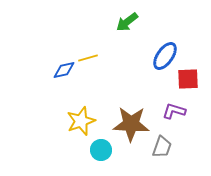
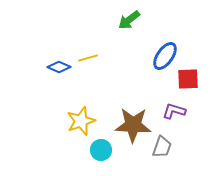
green arrow: moved 2 px right, 2 px up
blue diamond: moved 5 px left, 3 px up; rotated 35 degrees clockwise
brown star: moved 2 px right, 1 px down
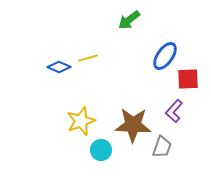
purple L-shape: rotated 65 degrees counterclockwise
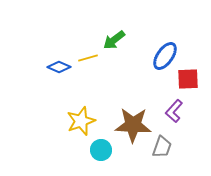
green arrow: moved 15 px left, 20 px down
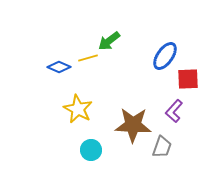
green arrow: moved 5 px left, 1 px down
yellow star: moved 3 px left, 12 px up; rotated 24 degrees counterclockwise
cyan circle: moved 10 px left
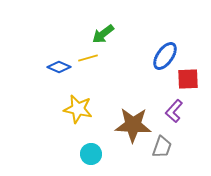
green arrow: moved 6 px left, 7 px up
yellow star: rotated 16 degrees counterclockwise
cyan circle: moved 4 px down
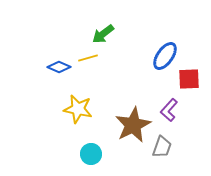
red square: moved 1 px right
purple L-shape: moved 5 px left, 1 px up
brown star: rotated 30 degrees counterclockwise
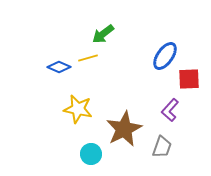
purple L-shape: moved 1 px right
brown star: moved 9 px left, 4 px down
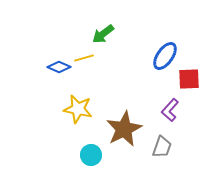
yellow line: moved 4 px left
cyan circle: moved 1 px down
